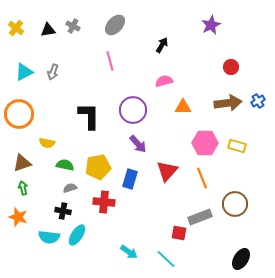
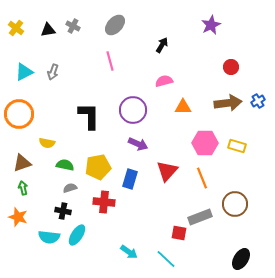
purple arrow: rotated 24 degrees counterclockwise
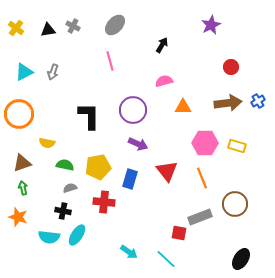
red triangle: rotated 20 degrees counterclockwise
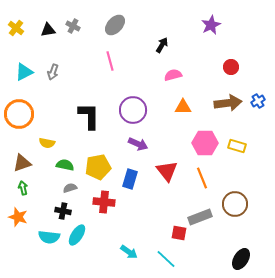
pink semicircle: moved 9 px right, 6 px up
